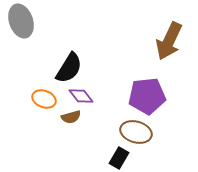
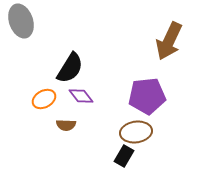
black semicircle: moved 1 px right
orange ellipse: rotated 50 degrees counterclockwise
brown semicircle: moved 5 px left, 8 px down; rotated 18 degrees clockwise
brown ellipse: rotated 24 degrees counterclockwise
black rectangle: moved 5 px right, 2 px up
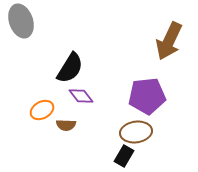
orange ellipse: moved 2 px left, 11 px down
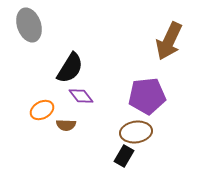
gray ellipse: moved 8 px right, 4 px down
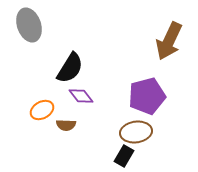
purple pentagon: rotated 9 degrees counterclockwise
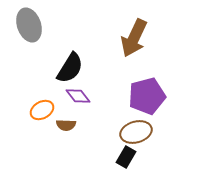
brown arrow: moved 35 px left, 3 px up
purple diamond: moved 3 px left
brown ellipse: rotated 8 degrees counterclockwise
black rectangle: moved 2 px right, 1 px down
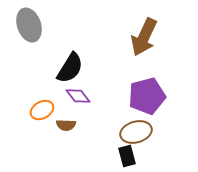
brown arrow: moved 10 px right, 1 px up
black rectangle: moved 1 px right, 1 px up; rotated 45 degrees counterclockwise
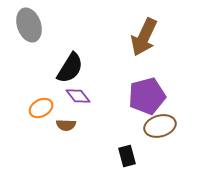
orange ellipse: moved 1 px left, 2 px up
brown ellipse: moved 24 px right, 6 px up
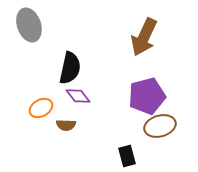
black semicircle: rotated 20 degrees counterclockwise
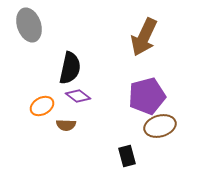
purple diamond: rotated 15 degrees counterclockwise
orange ellipse: moved 1 px right, 2 px up
